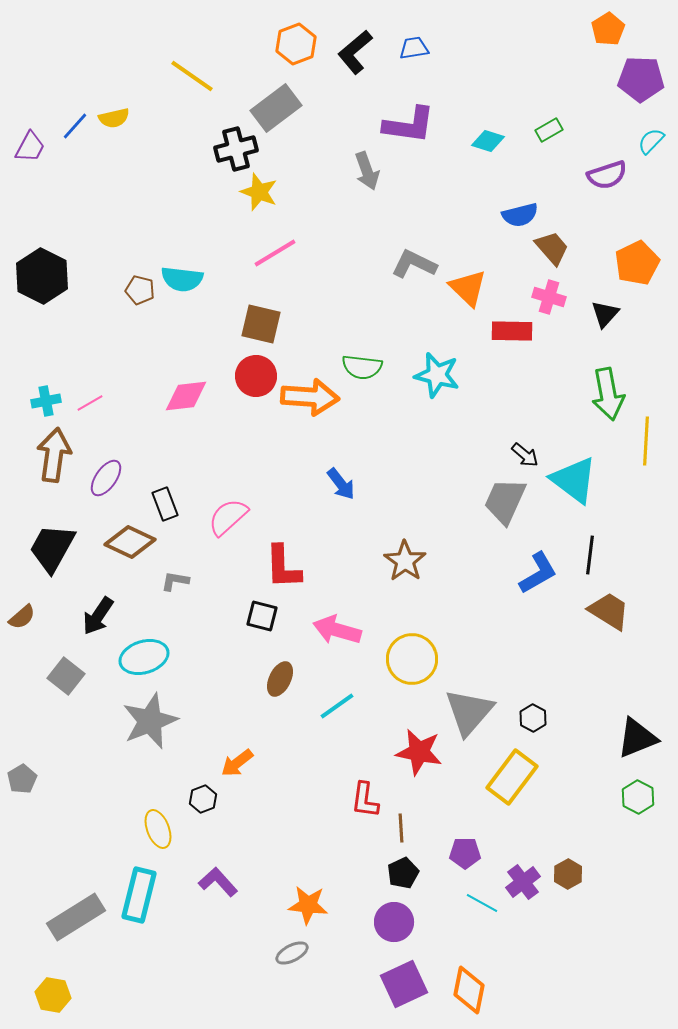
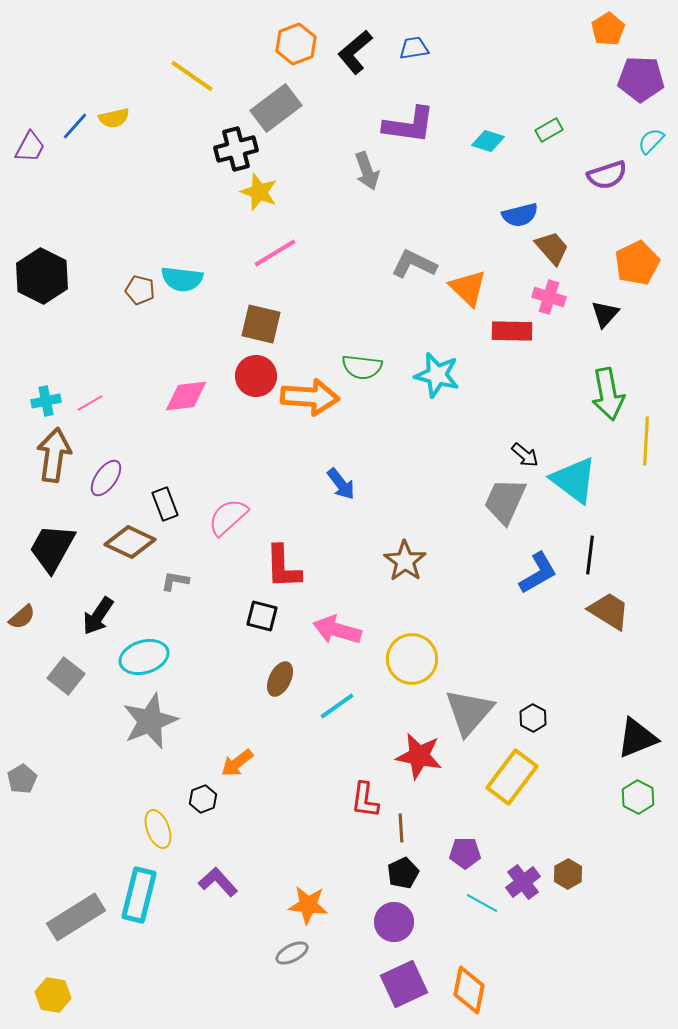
red star at (419, 752): moved 4 px down
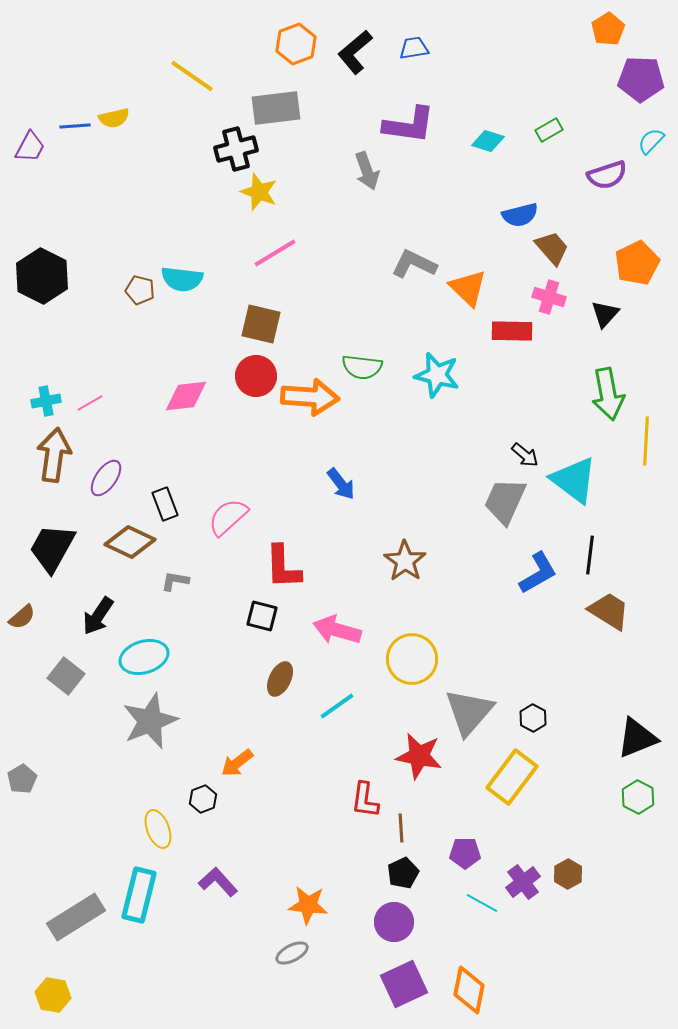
gray rectangle at (276, 108): rotated 30 degrees clockwise
blue line at (75, 126): rotated 44 degrees clockwise
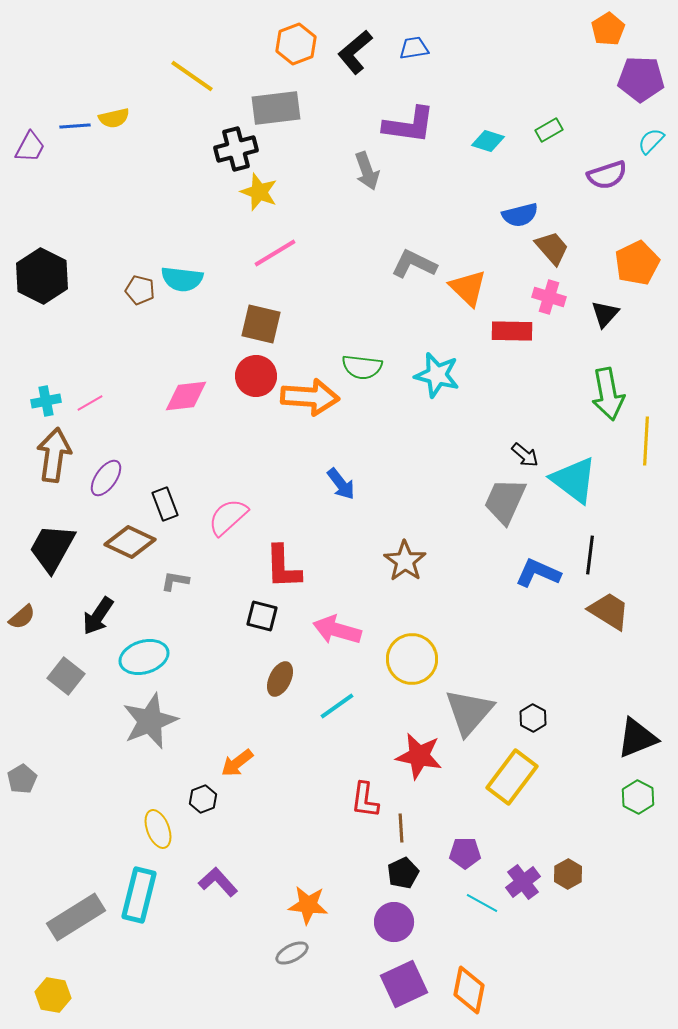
blue L-shape at (538, 573): rotated 126 degrees counterclockwise
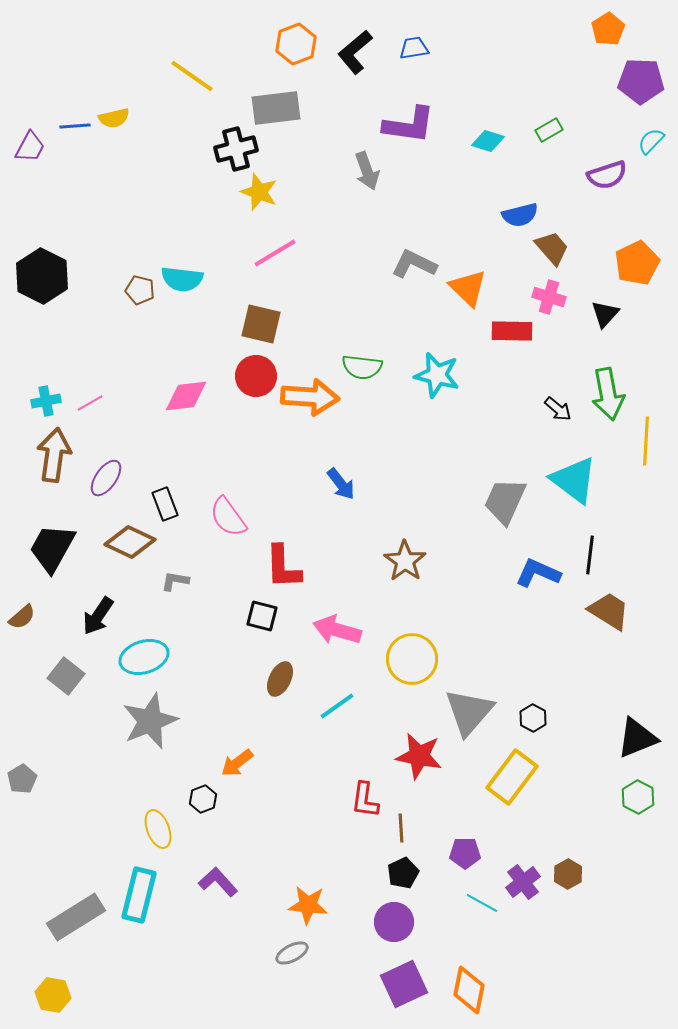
purple pentagon at (641, 79): moved 2 px down
black arrow at (525, 455): moved 33 px right, 46 px up
pink semicircle at (228, 517): rotated 84 degrees counterclockwise
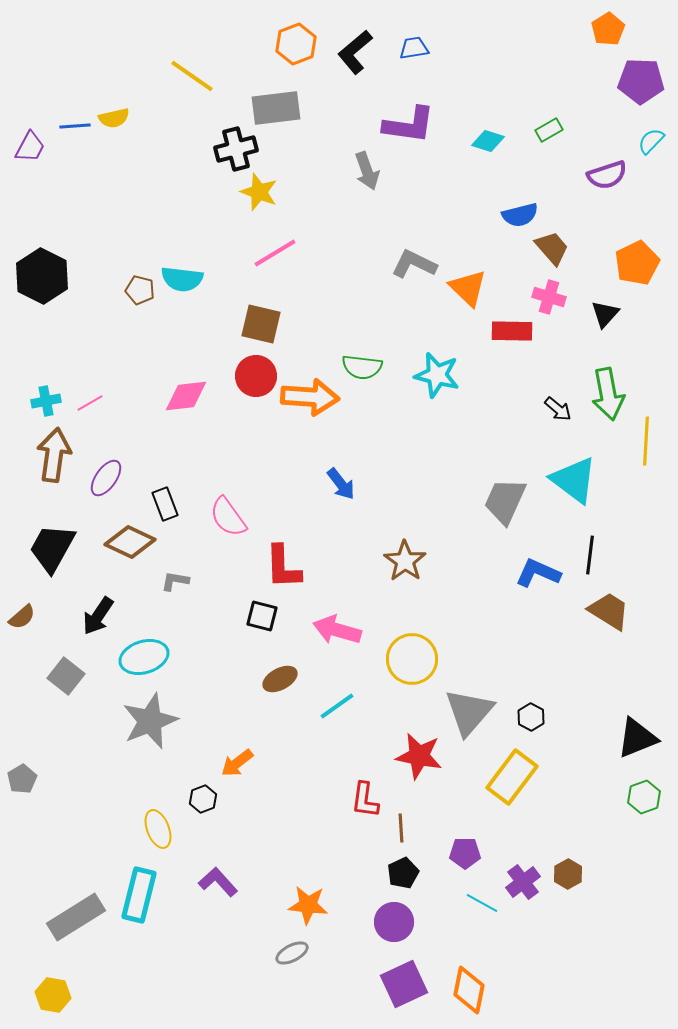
brown ellipse at (280, 679): rotated 36 degrees clockwise
black hexagon at (533, 718): moved 2 px left, 1 px up
green hexagon at (638, 797): moved 6 px right; rotated 12 degrees clockwise
